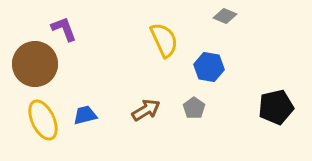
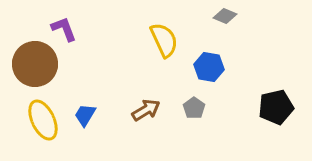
blue trapezoid: rotated 45 degrees counterclockwise
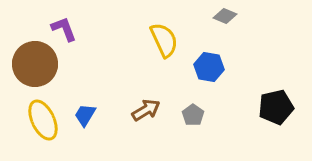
gray pentagon: moved 1 px left, 7 px down
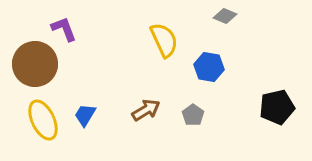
black pentagon: moved 1 px right
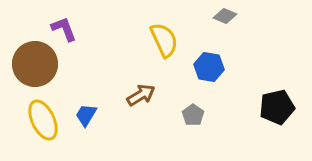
brown arrow: moved 5 px left, 15 px up
blue trapezoid: moved 1 px right
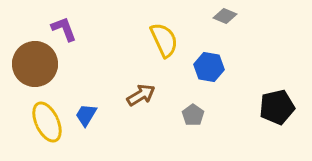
yellow ellipse: moved 4 px right, 2 px down
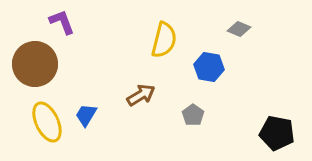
gray diamond: moved 14 px right, 13 px down
purple L-shape: moved 2 px left, 7 px up
yellow semicircle: rotated 39 degrees clockwise
black pentagon: moved 26 px down; rotated 24 degrees clockwise
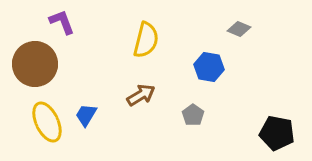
yellow semicircle: moved 18 px left
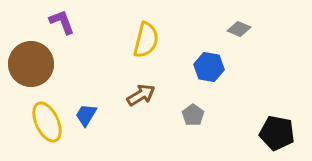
brown circle: moved 4 px left
